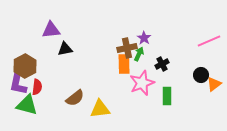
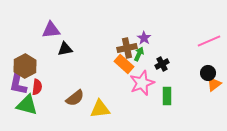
orange rectangle: rotated 48 degrees counterclockwise
black circle: moved 7 px right, 2 px up
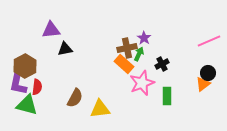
orange triangle: moved 11 px left
brown semicircle: rotated 24 degrees counterclockwise
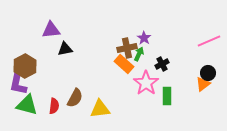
pink star: moved 4 px right; rotated 15 degrees counterclockwise
red semicircle: moved 17 px right, 19 px down
